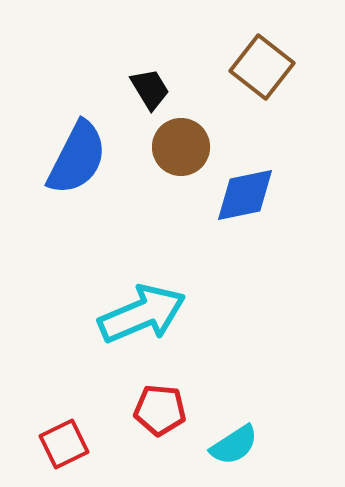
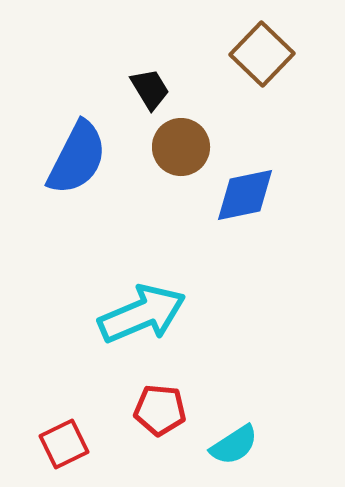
brown square: moved 13 px up; rotated 6 degrees clockwise
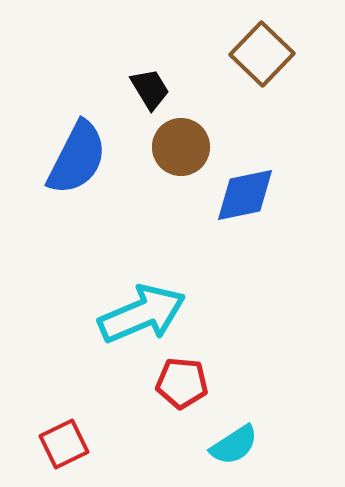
red pentagon: moved 22 px right, 27 px up
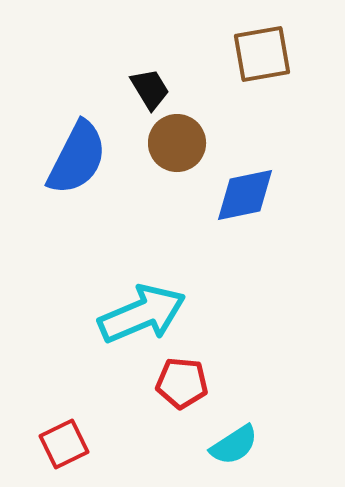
brown square: rotated 36 degrees clockwise
brown circle: moved 4 px left, 4 px up
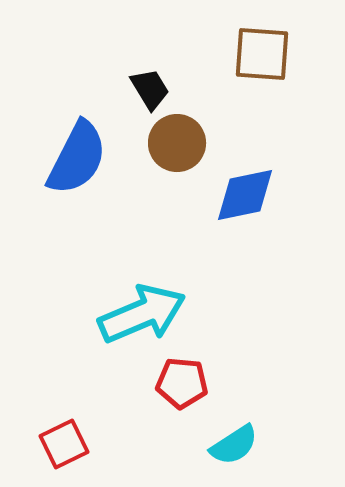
brown square: rotated 14 degrees clockwise
